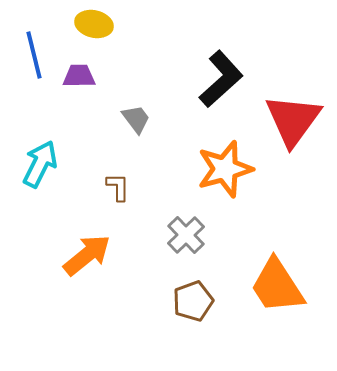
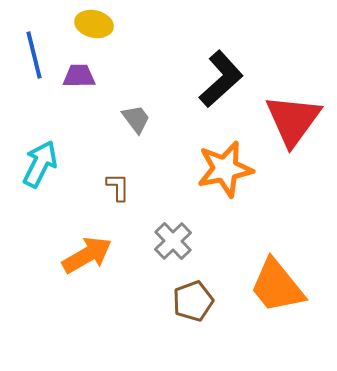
orange star: rotated 4 degrees clockwise
gray cross: moved 13 px left, 6 px down
orange arrow: rotated 9 degrees clockwise
orange trapezoid: rotated 6 degrees counterclockwise
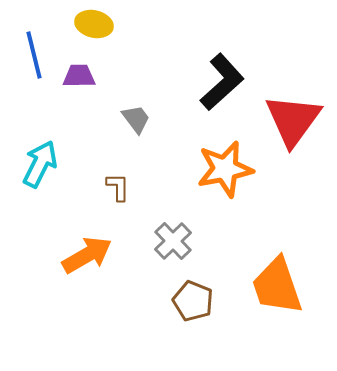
black L-shape: moved 1 px right, 3 px down
orange trapezoid: rotated 20 degrees clockwise
brown pentagon: rotated 30 degrees counterclockwise
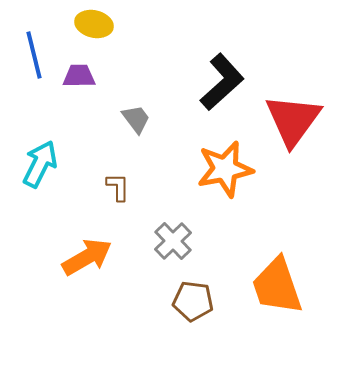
orange arrow: moved 2 px down
brown pentagon: rotated 15 degrees counterclockwise
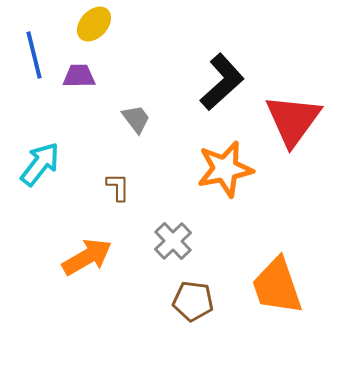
yellow ellipse: rotated 60 degrees counterclockwise
cyan arrow: rotated 12 degrees clockwise
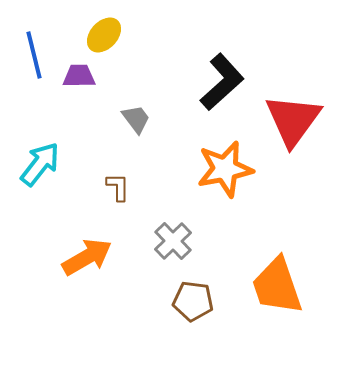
yellow ellipse: moved 10 px right, 11 px down
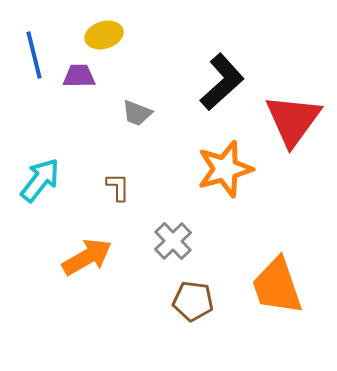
yellow ellipse: rotated 30 degrees clockwise
gray trapezoid: moved 1 px right, 6 px up; rotated 148 degrees clockwise
cyan arrow: moved 16 px down
orange star: rotated 4 degrees counterclockwise
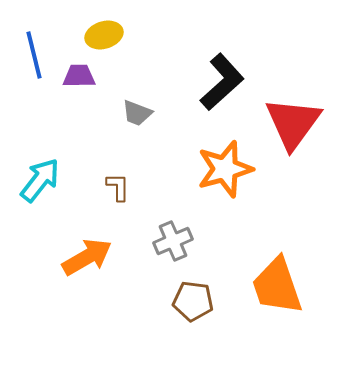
red triangle: moved 3 px down
gray cross: rotated 21 degrees clockwise
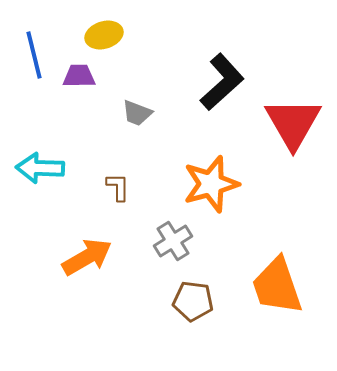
red triangle: rotated 6 degrees counterclockwise
orange star: moved 14 px left, 15 px down
cyan arrow: moved 12 px up; rotated 126 degrees counterclockwise
gray cross: rotated 9 degrees counterclockwise
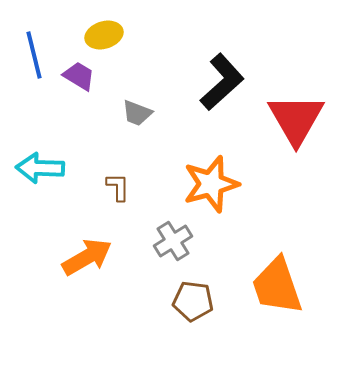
purple trapezoid: rotated 32 degrees clockwise
red triangle: moved 3 px right, 4 px up
